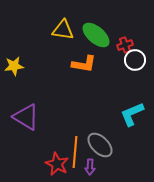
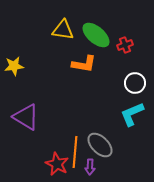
white circle: moved 23 px down
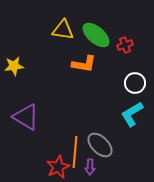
cyan L-shape: rotated 8 degrees counterclockwise
red star: moved 1 px right, 3 px down; rotated 20 degrees clockwise
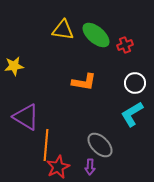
orange L-shape: moved 18 px down
orange line: moved 29 px left, 7 px up
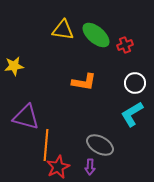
purple triangle: rotated 16 degrees counterclockwise
gray ellipse: rotated 16 degrees counterclockwise
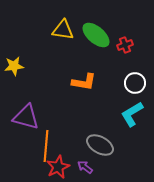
orange line: moved 1 px down
purple arrow: moved 5 px left; rotated 126 degrees clockwise
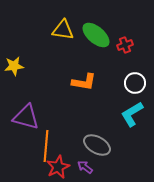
gray ellipse: moved 3 px left
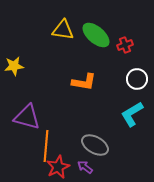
white circle: moved 2 px right, 4 px up
purple triangle: moved 1 px right
gray ellipse: moved 2 px left
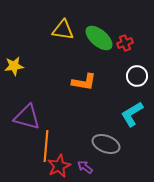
green ellipse: moved 3 px right, 3 px down
red cross: moved 2 px up
white circle: moved 3 px up
gray ellipse: moved 11 px right, 1 px up; rotated 8 degrees counterclockwise
red star: moved 1 px right, 1 px up
